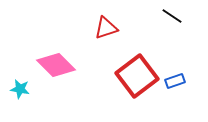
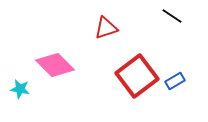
pink diamond: moved 1 px left
blue rectangle: rotated 12 degrees counterclockwise
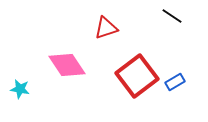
pink diamond: moved 12 px right; rotated 12 degrees clockwise
blue rectangle: moved 1 px down
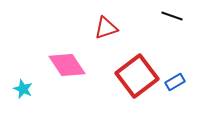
black line: rotated 15 degrees counterclockwise
cyan star: moved 3 px right; rotated 12 degrees clockwise
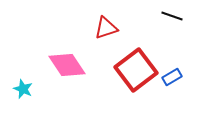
red square: moved 1 px left, 6 px up
blue rectangle: moved 3 px left, 5 px up
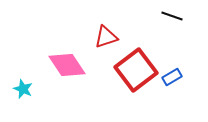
red triangle: moved 9 px down
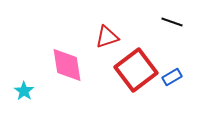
black line: moved 6 px down
red triangle: moved 1 px right
pink diamond: rotated 24 degrees clockwise
cyan star: moved 1 px right, 2 px down; rotated 12 degrees clockwise
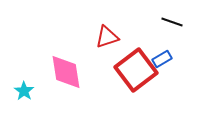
pink diamond: moved 1 px left, 7 px down
blue rectangle: moved 10 px left, 18 px up
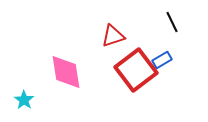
black line: rotated 45 degrees clockwise
red triangle: moved 6 px right, 1 px up
blue rectangle: moved 1 px down
cyan star: moved 9 px down
